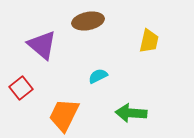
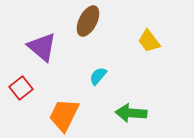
brown ellipse: rotated 52 degrees counterclockwise
yellow trapezoid: rotated 130 degrees clockwise
purple triangle: moved 2 px down
cyan semicircle: rotated 24 degrees counterclockwise
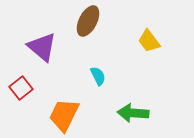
cyan semicircle: rotated 114 degrees clockwise
green arrow: moved 2 px right
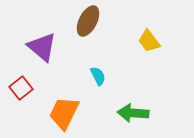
orange trapezoid: moved 2 px up
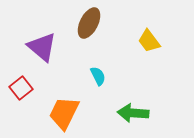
brown ellipse: moved 1 px right, 2 px down
